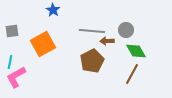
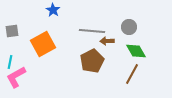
gray circle: moved 3 px right, 3 px up
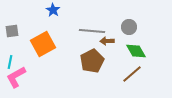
brown line: rotated 20 degrees clockwise
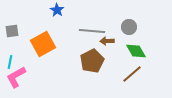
blue star: moved 4 px right
